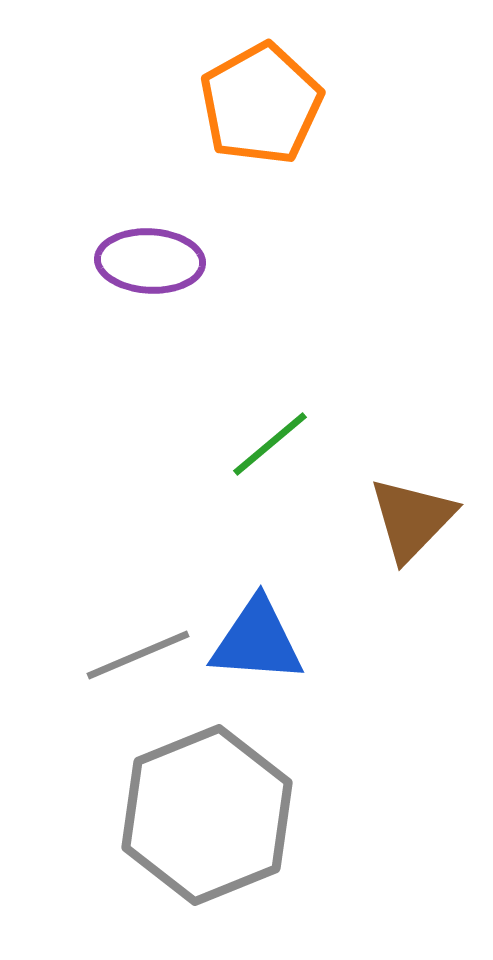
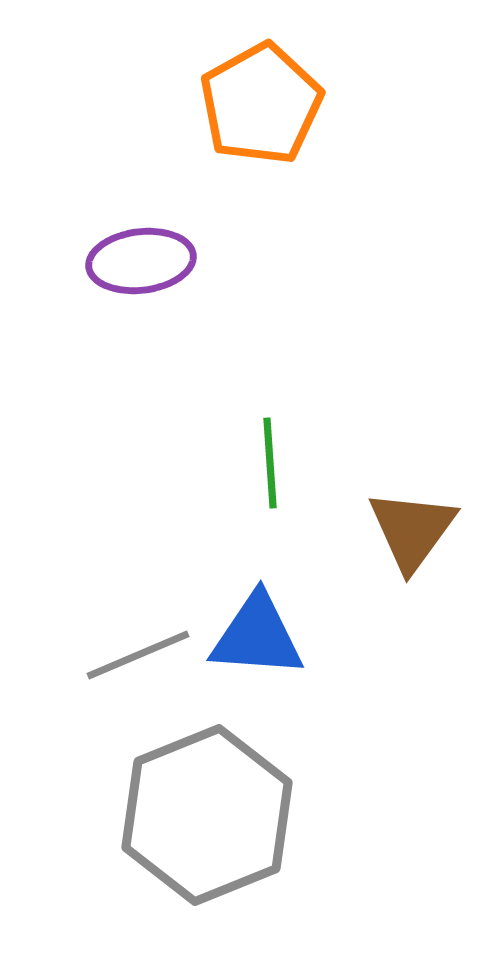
purple ellipse: moved 9 px left; rotated 10 degrees counterclockwise
green line: moved 19 px down; rotated 54 degrees counterclockwise
brown triangle: moved 11 px down; rotated 8 degrees counterclockwise
blue triangle: moved 5 px up
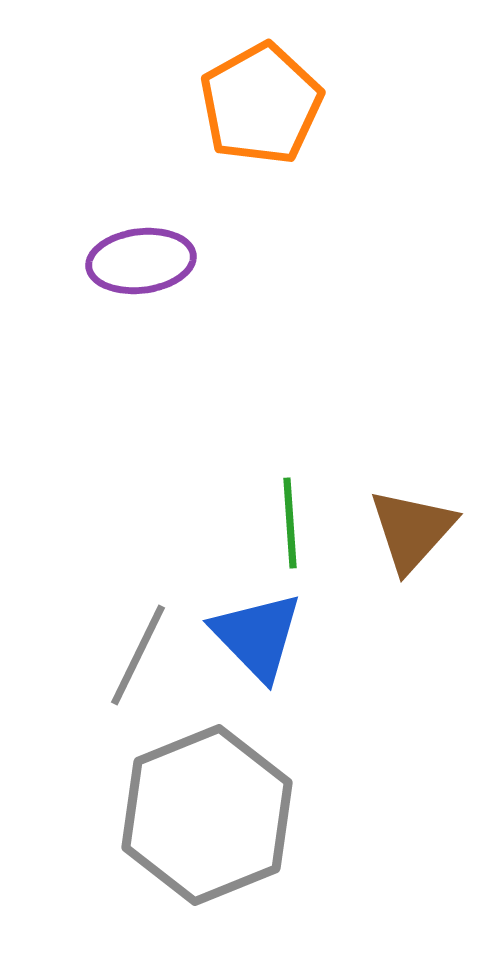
green line: moved 20 px right, 60 px down
brown triangle: rotated 6 degrees clockwise
blue triangle: rotated 42 degrees clockwise
gray line: rotated 41 degrees counterclockwise
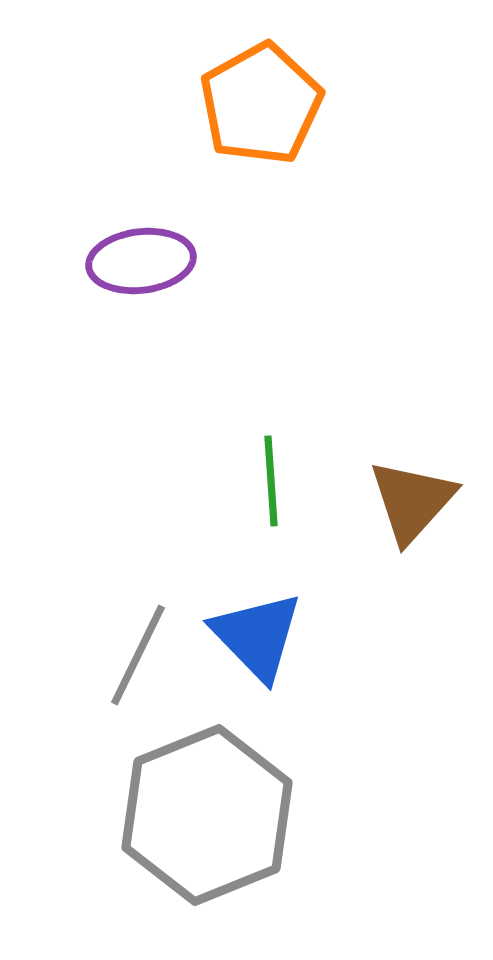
green line: moved 19 px left, 42 px up
brown triangle: moved 29 px up
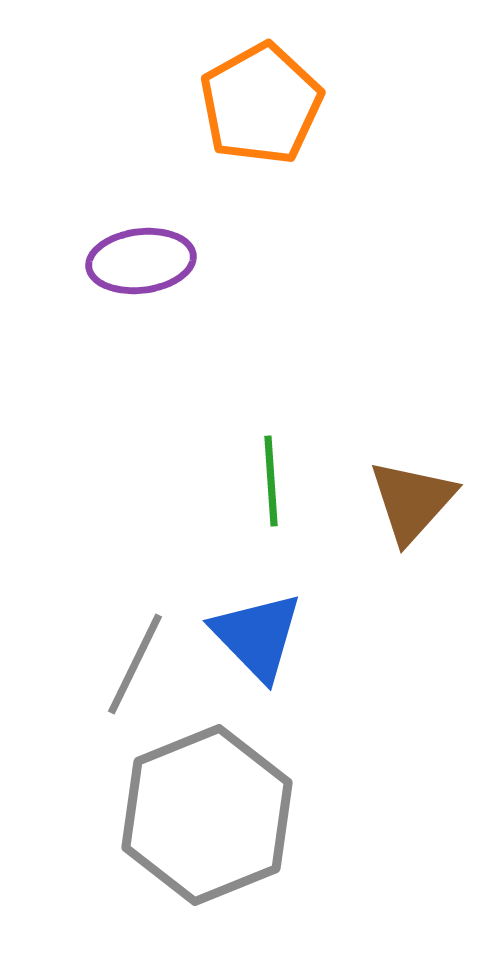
gray line: moved 3 px left, 9 px down
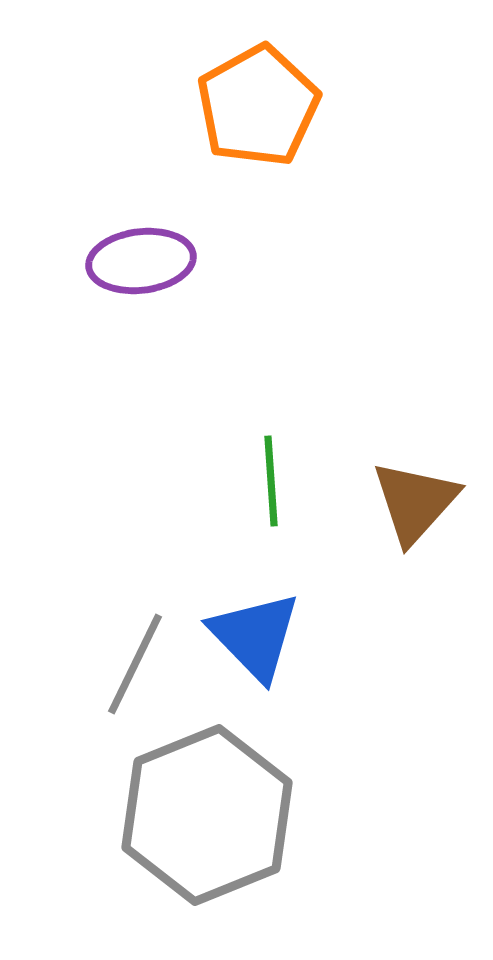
orange pentagon: moved 3 px left, 2 px down
brown triangle: moved 3 px right, 1 px down
blue triangle: moved 2 px left
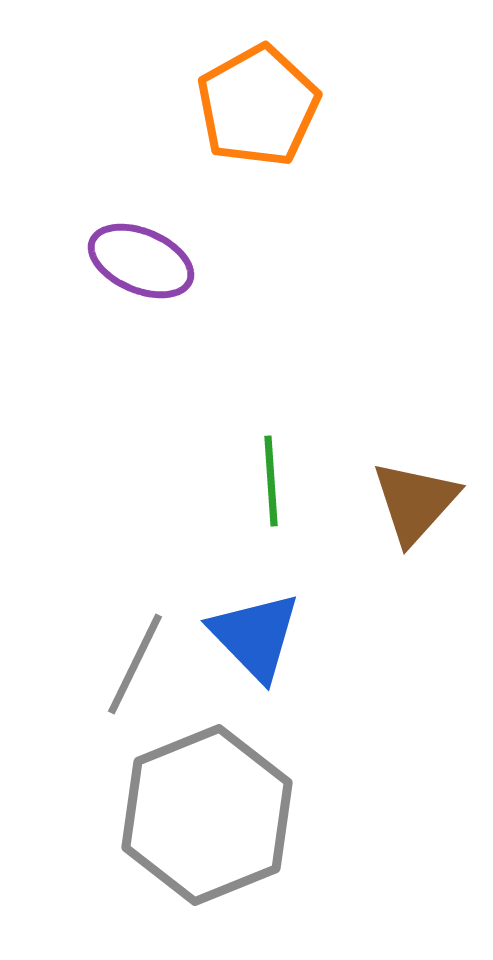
purple ellipse: rotated 30 degrees clockwise
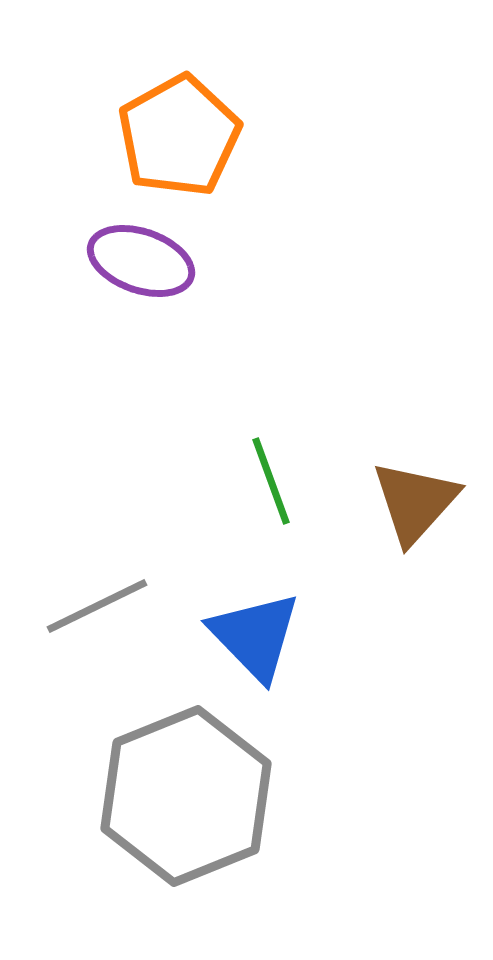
orange pentagon: moved 79 px left, 30 px down
purple ellipse: rotated 4 degrees counterclockwise
green line: rotated 16 degrees counterclockwise
gray line: moved 38 px left, 58 px up; rotated 38 degrees clockwise
gray hexagon: moved 21 px left, 19 px up
